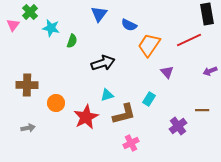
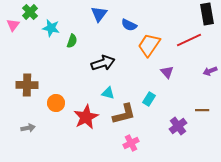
cyan triangle: moved 1 px right, 2 px up; rotated 32 degrees clockwise
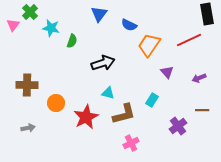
purple arrow: moved 11 px left, 7 px down
cyan rectangle: moved 3 px right, 1 px down
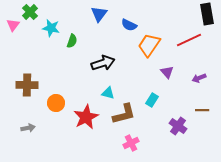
purple cross: rotated 18 degrees counterclockwise
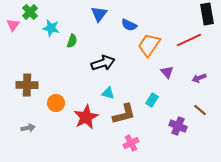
brown line: moved 2 px left; rotated 40 degrees clockwise
purple cross: rotated 12 degrees counterclockwise
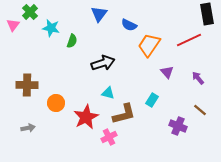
purple arrow: moved 1 px left; rotated 72 degrees clockwise
pink cross: moved 22 px left, 6 px up
